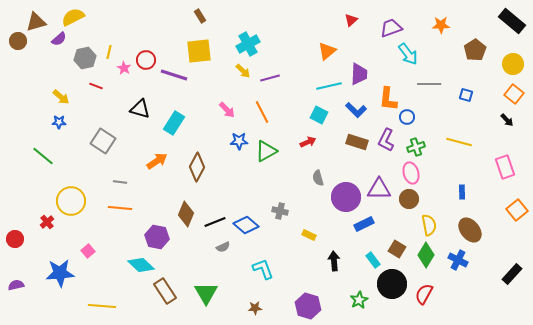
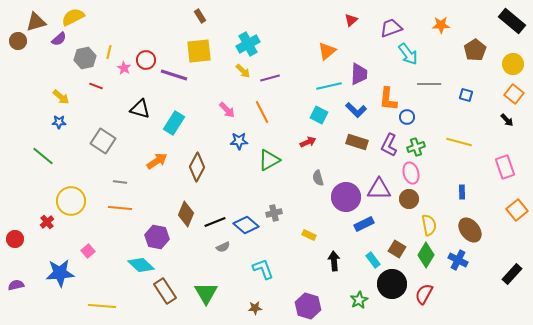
purple L-shape at (386, 140): moved 3 px right, 5 px down
green triangle at (266, 151): moved 3 px right, 9 px down
gray cross at (280, 211): moved 6 px left, 2 px down; rotated 28 degrees counterclockwise
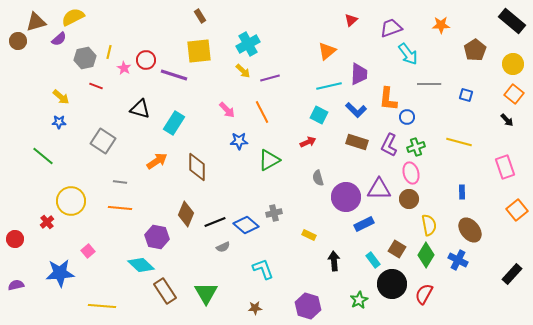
brown diamond at (197, 167): rotated 28 degrees counterclockwise
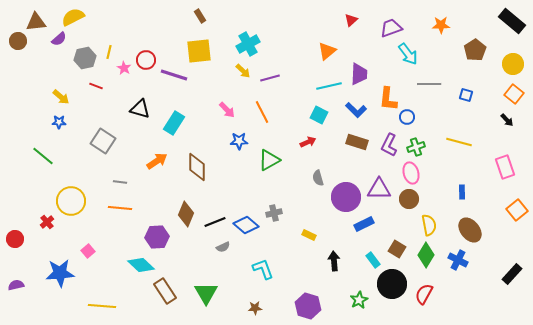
brown triangle at (36, 22): rotated 10 degrees clockwise
purple hexagon at (157, 237): rotated 15 degrees counterclockwise
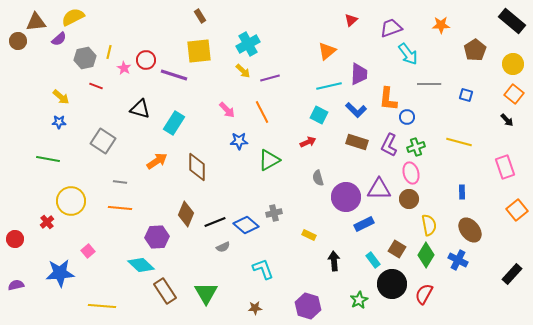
green line at (43, 156): moved 5 px right, 3 px down; rotated 30 degrees counterclockwise
